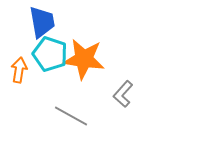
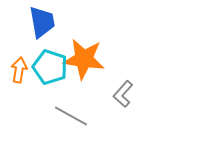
cyan pentagon: moved 13 px down
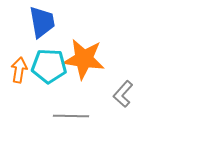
cyan pentagon: moved 1 px left, 1 px up; rotated 16 degrees counterclockwise
gray line: rotated 28 degrees counterclockwise
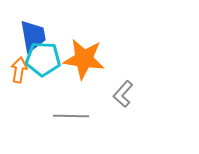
blue trapezoid: moved 9 px left, 14 px down
cyan pentagon: moved 6 px left, 7 px up
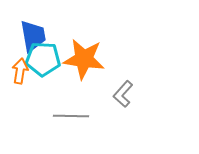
orange arrow: moved 1 px right, 1 px down
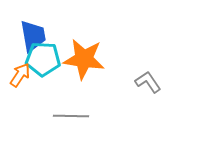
orange arrow: moved 4 px down; rotated 25 degrees clockwise
gray L-shape: moved 25 px right, 12 px up; rotated 104 degrees clockwise
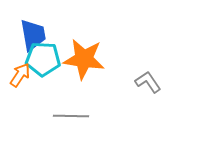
blue trapezoid: moved 1 px up
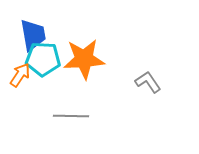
orange star: rotated 12 degrees counterclockwise
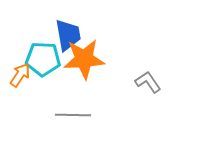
blue trapezoid: moved 35 px right
gray line: moved 2 px right, 1 px up
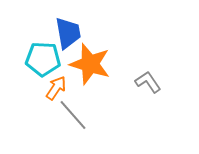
blue trapezoid: moved 2 px up
orange star: moved 6 px right, 5 px down; rotated 21 degrees clockwise
orange arrow: moved 36 px right, 13 px down
gray line: rotated 48 degrees clockwise
